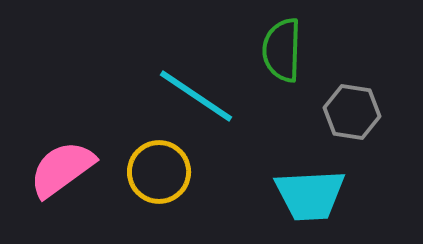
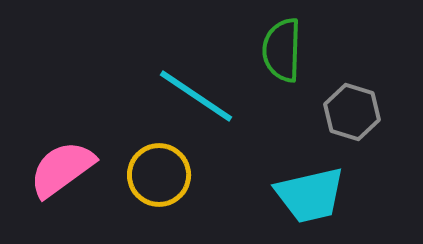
gray hexagon: rotated 8 degrees clockwise
yellow circle: moved 3 px down
cyan trapezoid: rotated 10 degrees counterclockwise
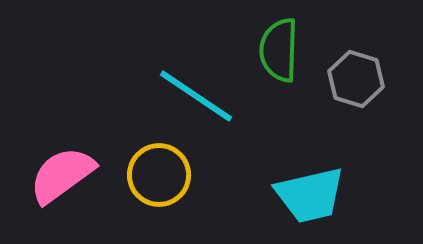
green semicircle: moved 3 px left
gray hexagon: moved 4 px right, 33 px up
pink semicircle: moved 6 px down
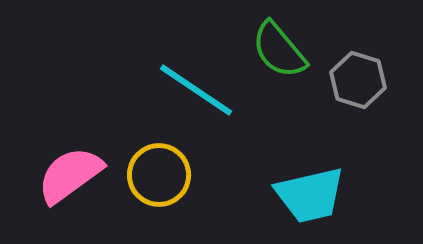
green semicircle: rotated 42 degrees counterclockwise
gray hexagon: moved 2 px right, 1 px down
cyan line: moved 6 px up
pink semicircle: moved 8 px right
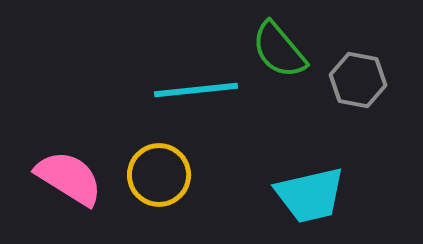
gray hexagon: rotated 6 degrees counterclockwise
cyan line: rotated 40 degrees counterclockwise
pink semicircle: moved 1 px left, 3 px down; rotated 68 degrees clockwise
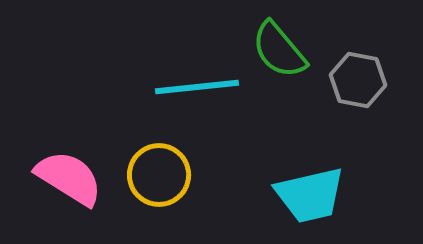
cyan line: moved 1 px right, 3 px up
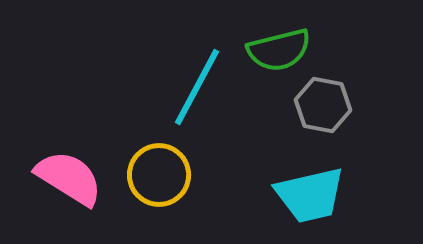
green semicircle: rotated 64 degrees counterclockwise
gray hexagon: moved 35 px left, 25 px down
cyan line: rotated 56 degrees counterclockwise
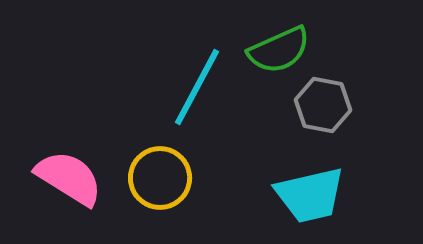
green semicircle: rotated 10 degrees counterclockwise
yellow circle: moved 1 px right, 3 px down
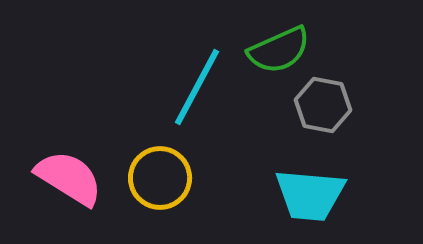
cyan trapezoid: rotated 18 degrees clockwise
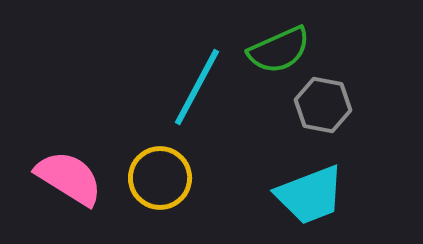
cyan trapezoid: rotated 26 degrees counterclockwise
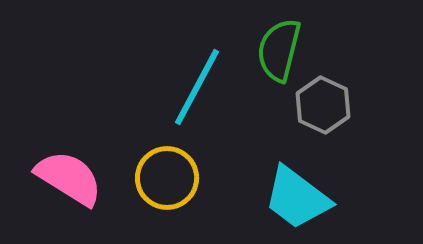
green semicircle: rotated 128 degrees clockwise
gray hexagon: rotated 14 degrees clockwise
yellow circle: moved 7 px right
cyan trapezoid: moved 13 px left, 3 px down; rotated 58 degrees clockwise
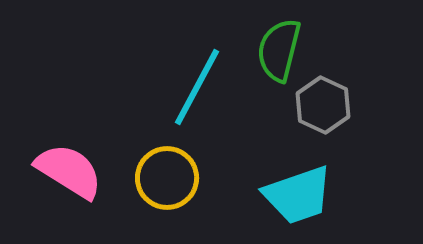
pink semicircle: moved 7 px up
cyan trapezoid: moved 1 px right, 3 px up; rotated 56 degrees counterclockwise
